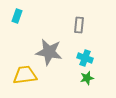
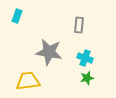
yellow trapezoid: moved 3 px right, 6 px down
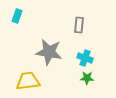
green star: rotated 16 degrees clockwise
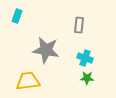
gray star: moved 3 px left, 2 px up
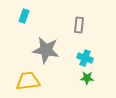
cyan rectangle: moved 7 px right
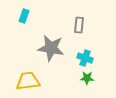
gray star: moved 5 px right, 2 px up
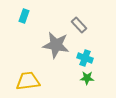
gray rectangle: rotated 49 degrees counterclockwise
gray star: moved 5 px right, 3 px up
